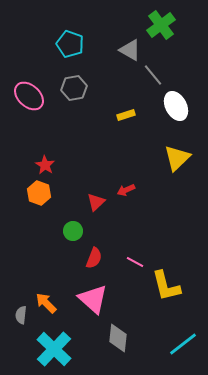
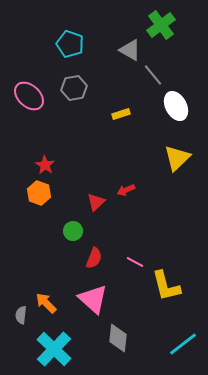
yellow rectangle: moved 5 px left, 1 px up
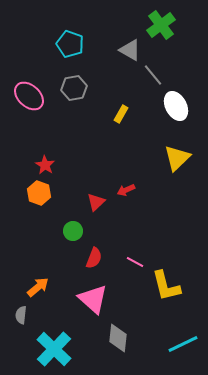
yellow rectangle: rotated 42 degrees counterclockwise
orange arrow: moved 8 px left, 16 px up; rotated 95 degrees clockwise
cyan line: rotated 12 degrees clockwise
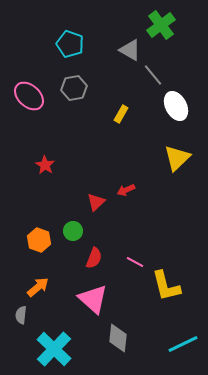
orange hexagon: moved 47 px down
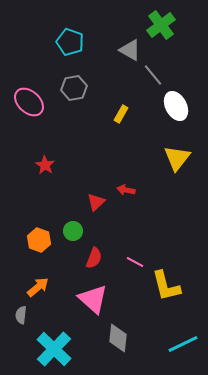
cyan pentagon: moved 2 px up
pink ellipse: moved 6 px down
yellow triangle: rotated 8 degrees counterclockwise
red arrow: rotated 36 degrees clockwise
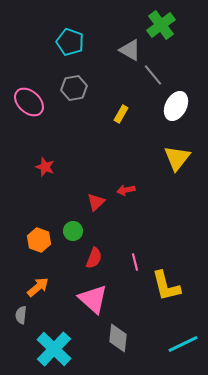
white ellipse: rotated 56 degrees clockwise
red star: moved 2 px down; rotated 12 degrees counterclockwise
red arrow: rotated 24 degrees counterclockwise
pink line: rotated 48 degrees clockwise
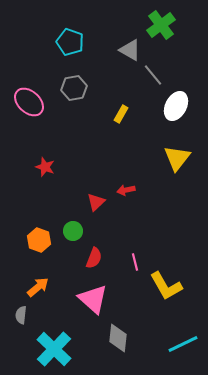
yellow L-shape: rotated 16 degrees counterclockwise
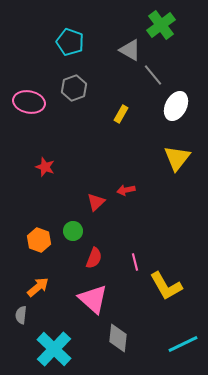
gray hexagon: rotated 10 degrees counterclockwise
pink ellipse: rotated 32 degrees counterclockwise
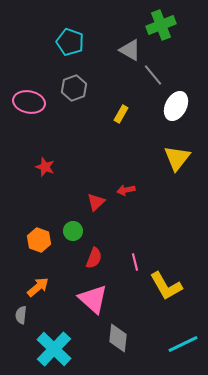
green cross: rotated 16 degrees clockwise
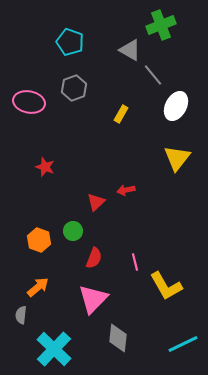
pink triangle: rotated 32 degrees clockwise
